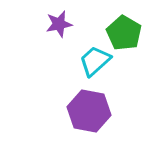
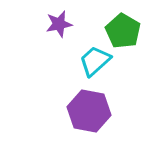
green pentagon: moved 1 px left, 2 px up
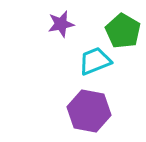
purple star: moved 2 px right
cyan trapezoid: rotated 20 degrees clockwise
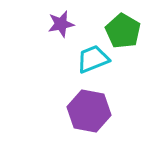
cyan trapezoid: moved 2 px left, 2 px up
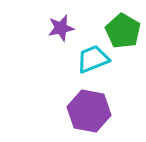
purple star: moved 4 px down
